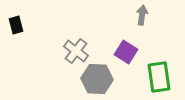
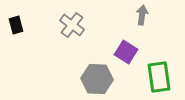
gray cross: moved 4 px left, 26 px up
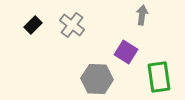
black rectangle: moved 17 px right; rotated 60 degrees clockwise
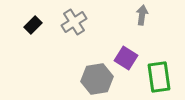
gray cross: moved 2 px right, 3 px up; rotated 20 degrees clockwise
purple square: moved 6 px down
gray hexagon: rotated 12 degrees counterclockwise
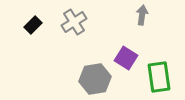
gray hexagon: moved 2 px left
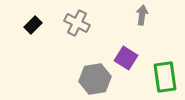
gray cross: moved 3 px right, 1 px down; rotated 30 degrees counterclockwise
green rectangle: moved 6 px right
